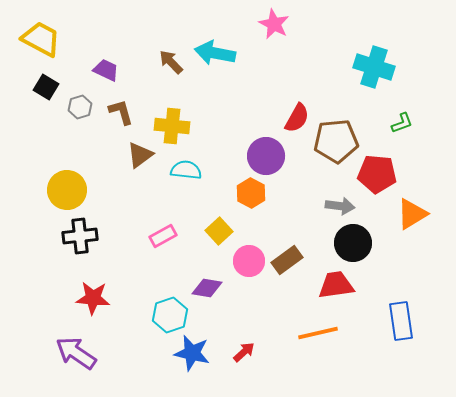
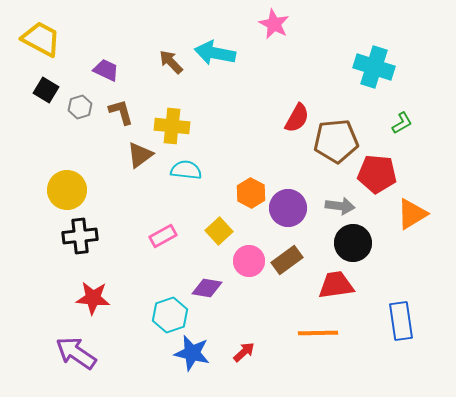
black square: moved 3 px down
green L-shape: rotated 10 degrees counterclockwise
purple circle: moved 22 px right, 52 px down
orange line: rotated 12 degrees clockwise
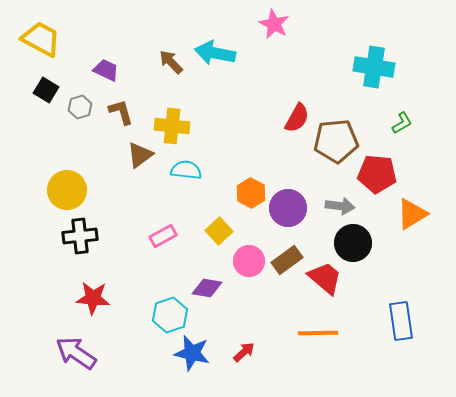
cyan cross: rotated 9 degrees counterclockwise
red trapezoid: moved 11 px left, 7 px up; rotated 48 degrees clockwise
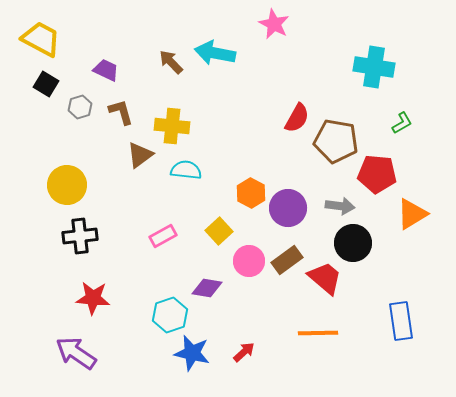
black square: moved 6 px up
brown pentagon: rotated 15 degrees clockwise
yellow circle: moved 5 px up
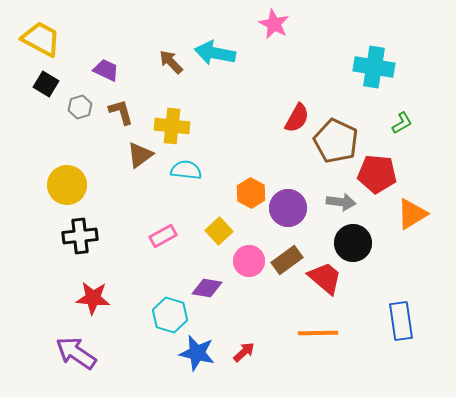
brown pentagon: rotated 15 degrees clockwise
gray arrow: moved 1 px right, 4 px up
cyan hexagon: rotated 24 degrees counterclockwise
blue star: moved 5 px right
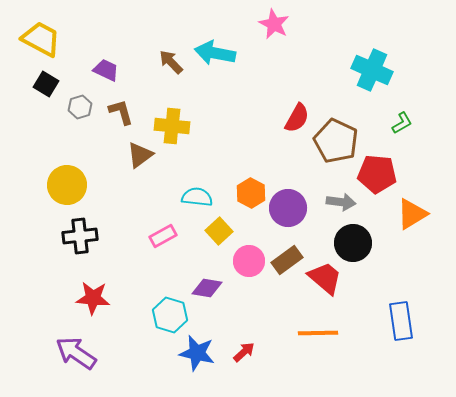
cyan cross: moved 2 px left, 3 px down; rotated 15 degrees clockwise
cyan semicircle: moved 11 px right, 27 px down
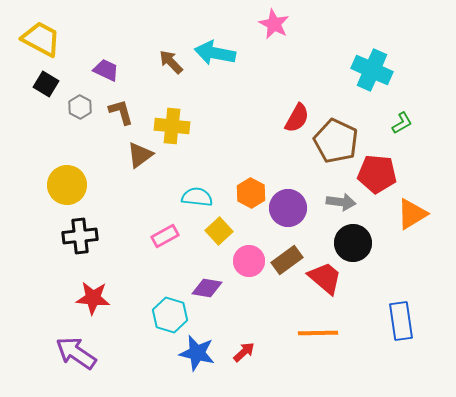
gray hexagon: rotated 15 degrees counterclockwise
pink rectangle: moved 2 px right
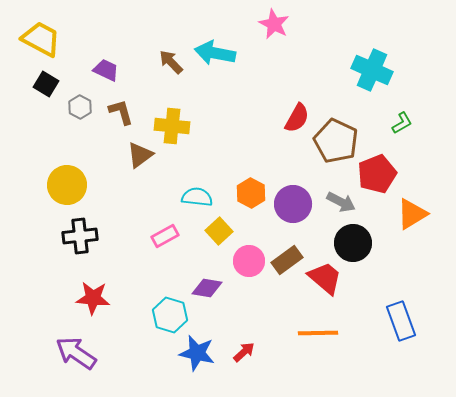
red pentagon: rotated 27 degrees counterclockwise
gray arrow: rotated 20 degrees clockwise
purple circle: moved 5 px right, 4 px up
blue rectangle: rotated 12 degrees counterclockwise
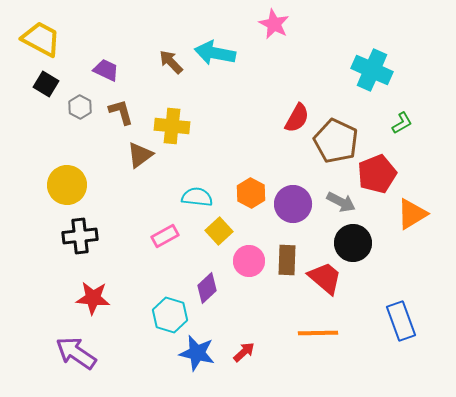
brown rectangle: rotated 52 degrees counterclockwise
purple diamond: rotated 52 degrees counterclockwise
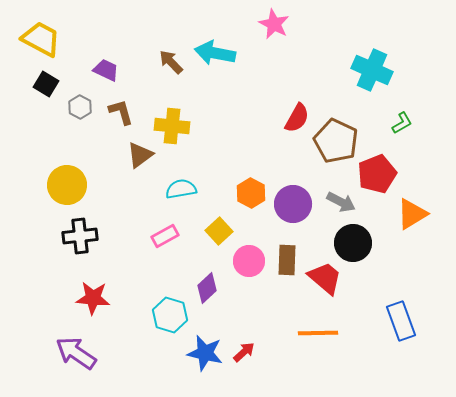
cyan semicircle: moved 16 px left, 8 px up; rotated 16 degrees counterclockwise
blue star: moved 8 px right
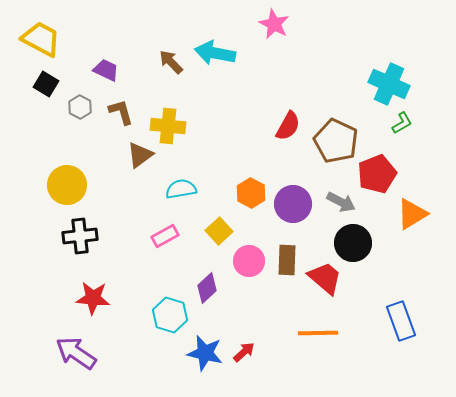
cyan cross: moved 17 px right, 14 px down
red semicircle: moved 9 px left, 8 px down
yellow cross: moved 4 px left
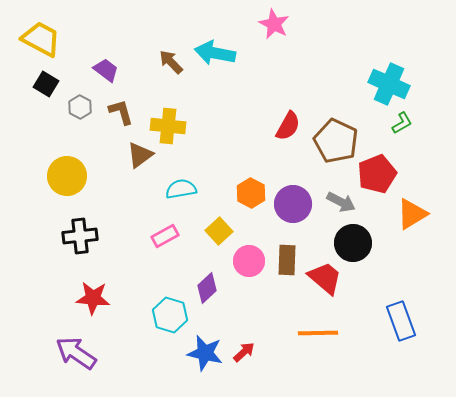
purple trapezoid: rotated 12 degrees clockwise
yellow circle: moved 9 px up
